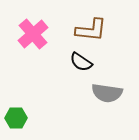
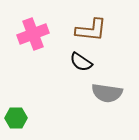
pink cross: rotated 20 degrees clockwise
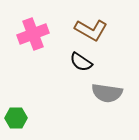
brown L-shape: rotated 24 degrees clockwise
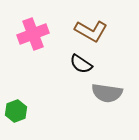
brown L-shape: moved 1 px down
black semicircle: moved 2 px down
green hexagon: moved 7 px up; rotated 20 degrees counterclockwise
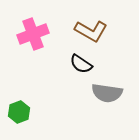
green hexagon: moved 3 px right, 1 px down
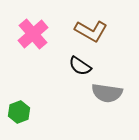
pink cross: rotated 20 degrees counterclockwise
black semicircle: moved 1 px left, 2 px down
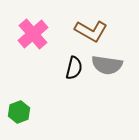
black semicircle: moved 6 px left, 2 px down; rotated 110 degrees counterclockwise
gray semicircle: moved 28 px up
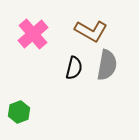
gray semicircle: rotated 88 degrees counterclockwise
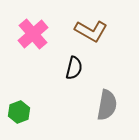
gray semicircle: moved 40 px down
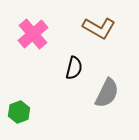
brown L-shape: moved 8 px right, 3 px up
gray semicircle: moved 12 px up; rotated 16 degrees clockwise
